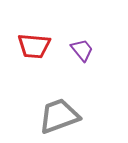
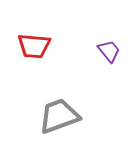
purple trapezoid: moved 27 px right, 1 px down
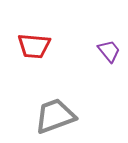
gray trapezoid: moved 4 px left
